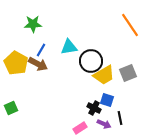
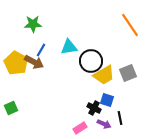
brown arrow: moved 4 px left, 2 px up
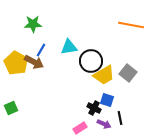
orange line: moved 1 px right; rotated 45 degrees counterclockwise
gray square: rotated 30 degrees counterclockwise
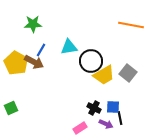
blue square: moved 6 px right, 7 px down; rotated 16 degrees counterclockwise
purple arrow: moved 2 px right
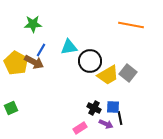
black circle: moved 1 px left
yellow trapezoid: moved 4 px right
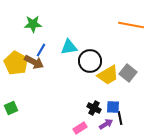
purple arrow: rotated 56 degrees counterclockwise
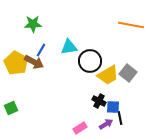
black cross: moved 5 px right, 7 px up
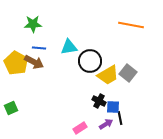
blue line: moved 2 px left, 2 px up; rotated 64 degrees clockwise
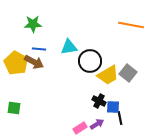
blue line: moved 1 px down
green square: moved 3 px right; rotated 32 degrees clockwise
purple arrow: moved 9 px left
